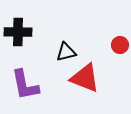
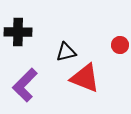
purple L-shape: rotated 56 degrees clockwise
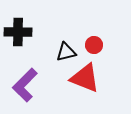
red circle: moved 26 px left
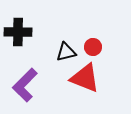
red circle: moved 1 px left, 2 px down
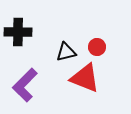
red circle: moved 4 px right
